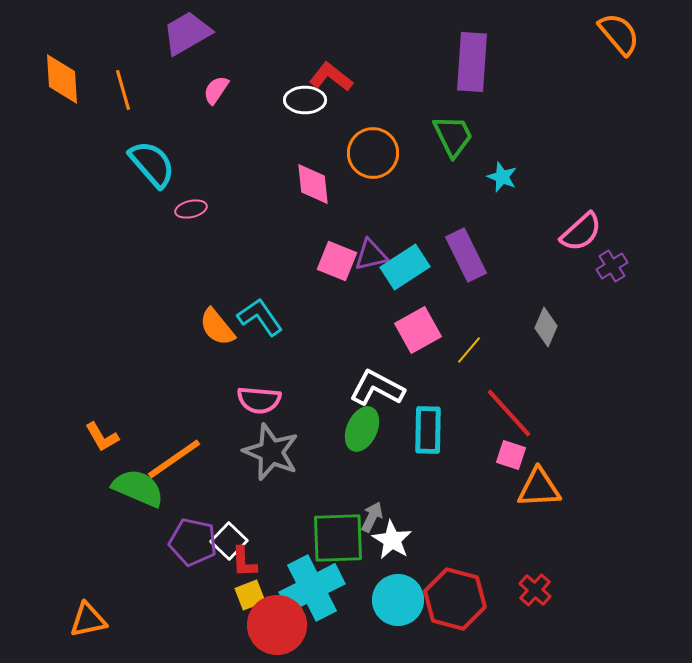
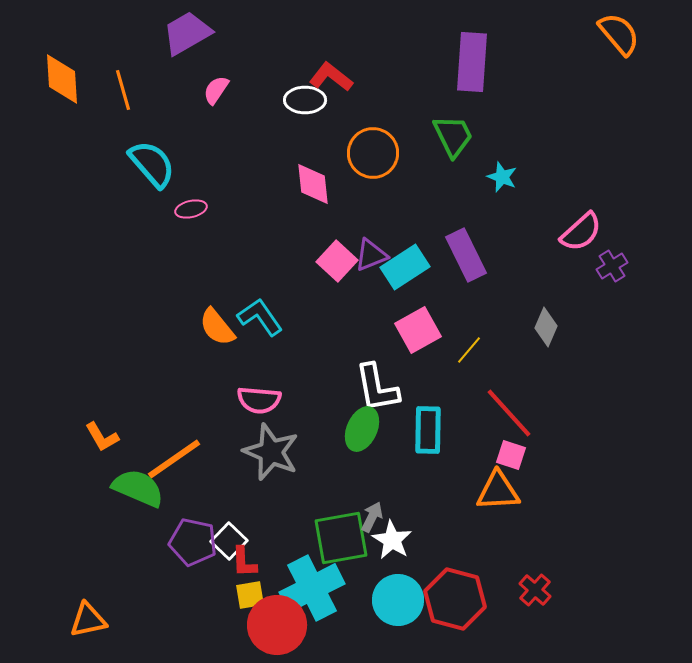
purple triangle at (371, 255): rotated 9 degrees counterclockwise
pink square at (337, 261): rotated 21 degrees clockwise
white L-shape at (377, 388): rotated 128 degrees counterclockwise
orange triangle at (539, 488): moved 41 px left, 3 px down
green square at (338, 538): moved 3 px right; rotated 8 degrees counterclockwise
yellow square at (250, 595): rotated 12 degrees clockwise
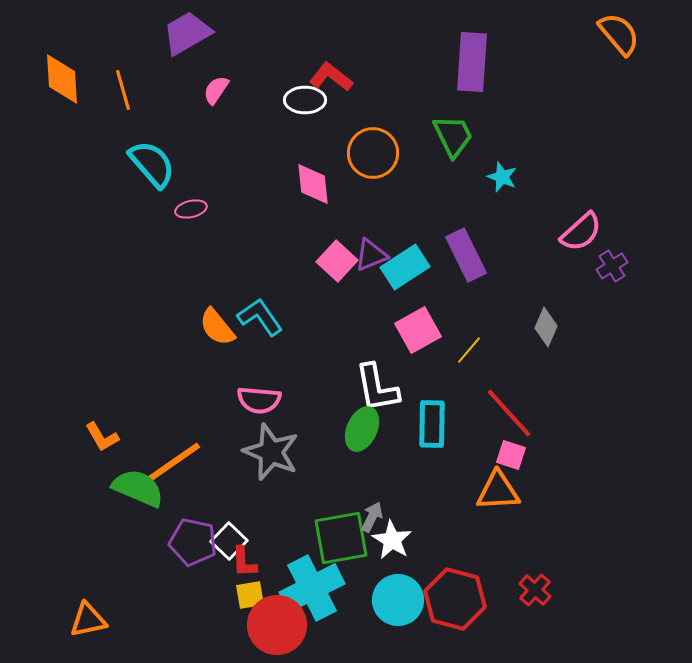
cyan rectangle at (428, 430): moved 4 px right, 6 px up
orange line at (174, 459): moved 3 px down
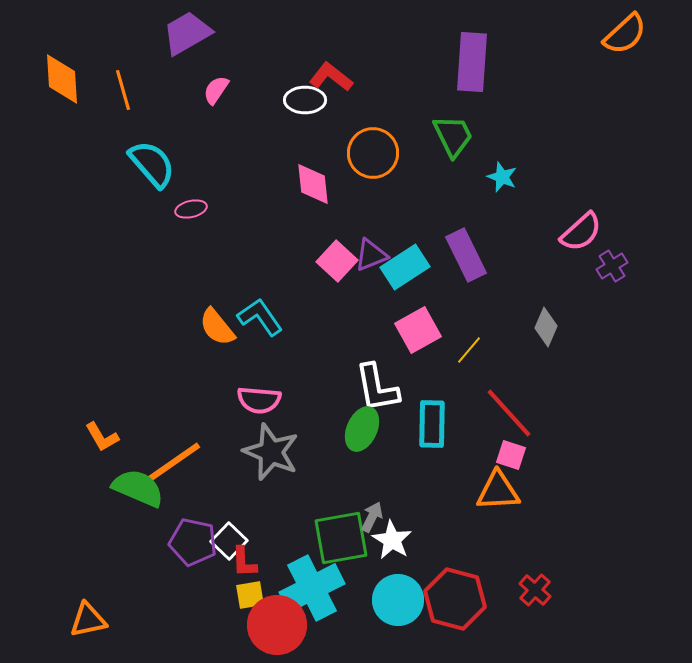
orange semicircle at (619, 34): moved 6 px right; rotated 87 degrees clockwise
